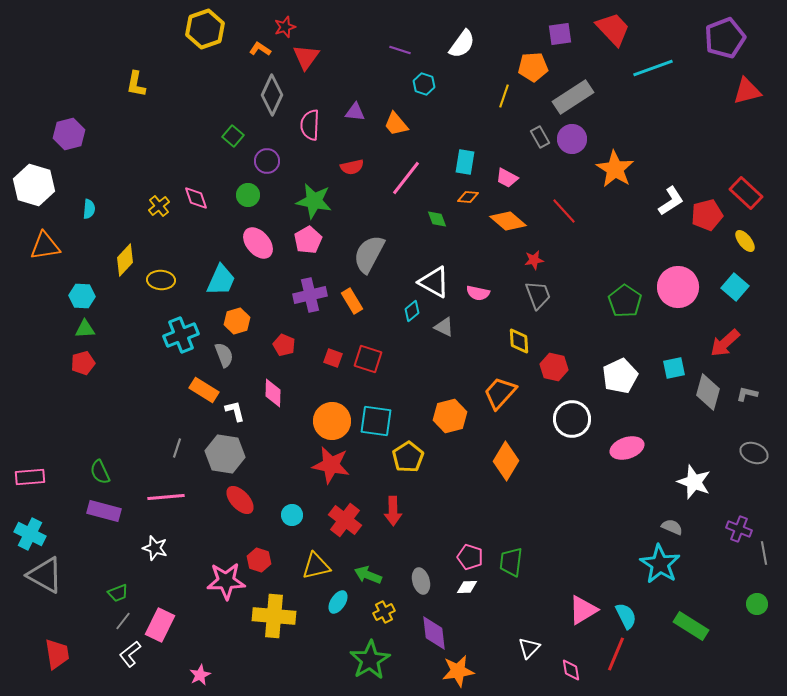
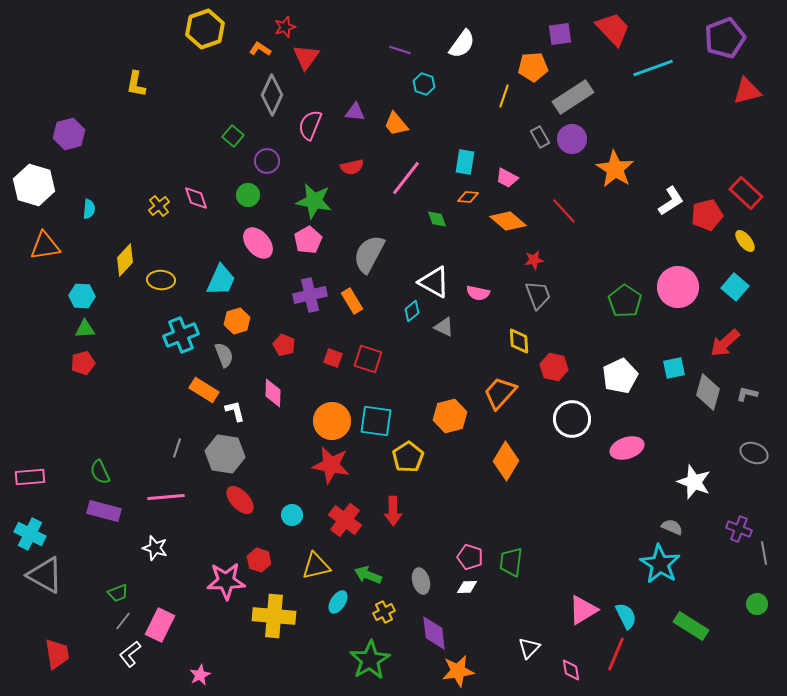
pink semicircle at (310, 125): rotated 20 degrees clockwise
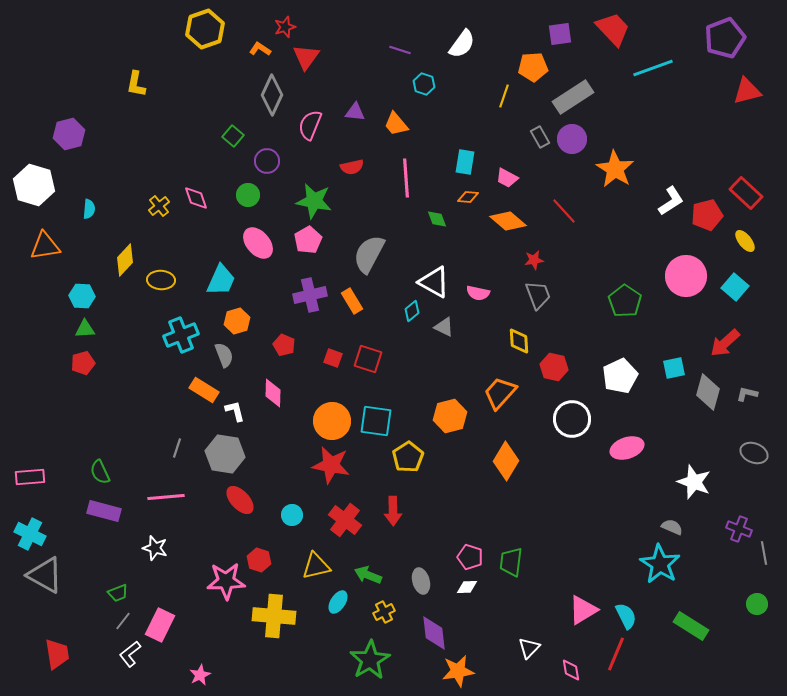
pink line at (406, 178): rotated 42 degrees counterclockwise
pink circle at (678, 287): moved 8 px right, 11 px up
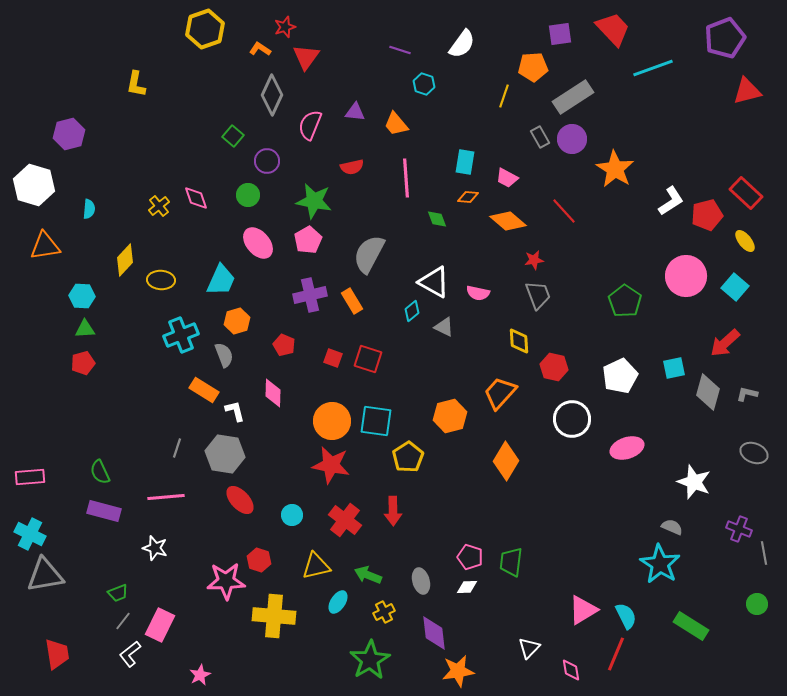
gray triangle at (45, 575): rotated 39 degrees counterclockwise
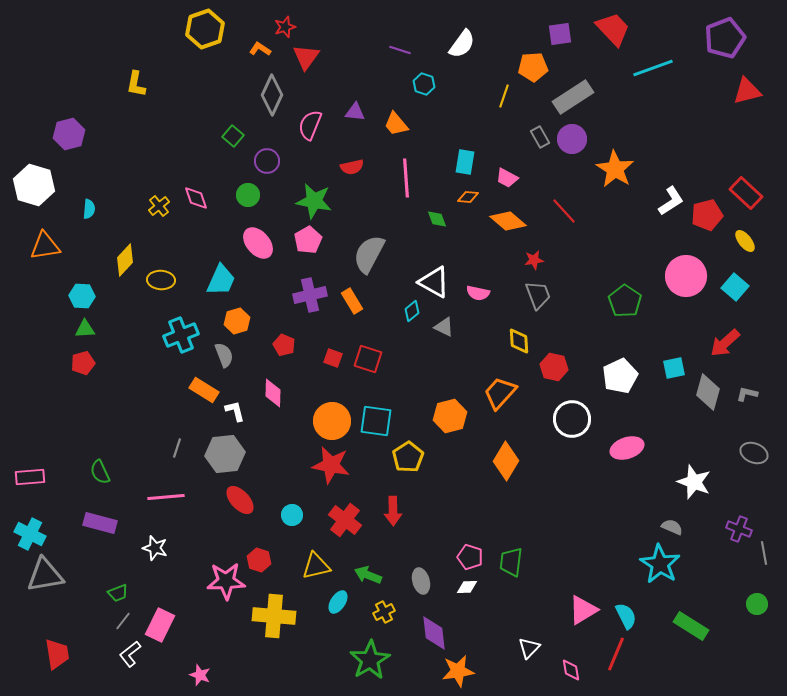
gray hexagon at (225, 454): rotated 15 degrees counterclockwise
purple rectangle at (104, 511): moved 4 px left, 12 px down
pink star at (200, 675): rotated 25 degrees counterclockwise
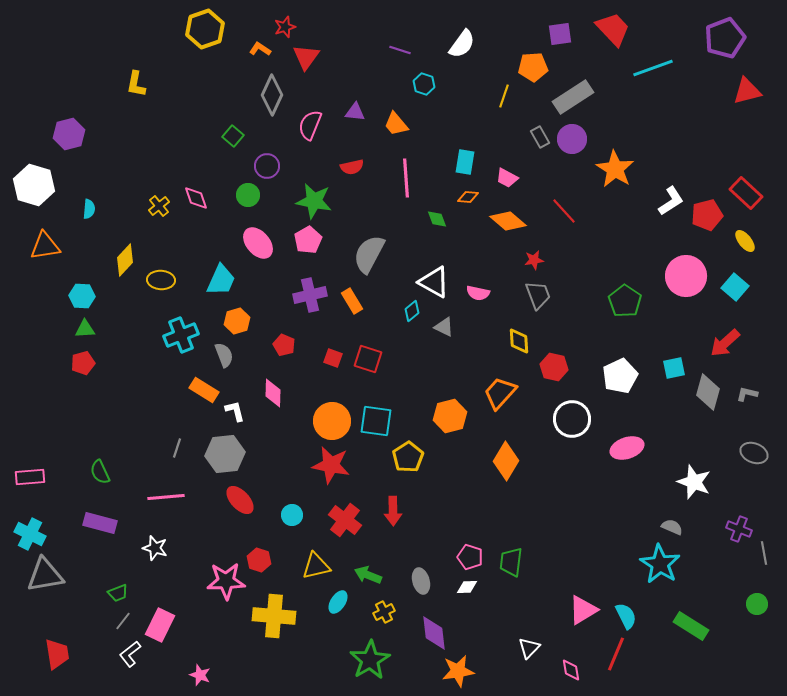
purple circle at (267, 161): moved 5 px down
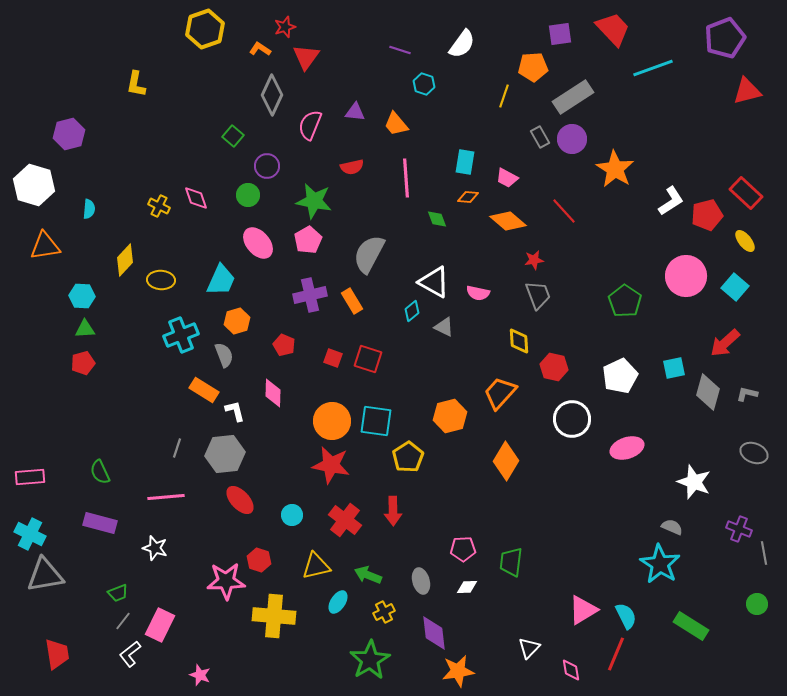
yellow cross at (159, 206): rotated 25 degrees counterclockwise
pink pentagon at (470, 557): moved 7 px left, 8 px up; rotated 20 degrees counterclockwise
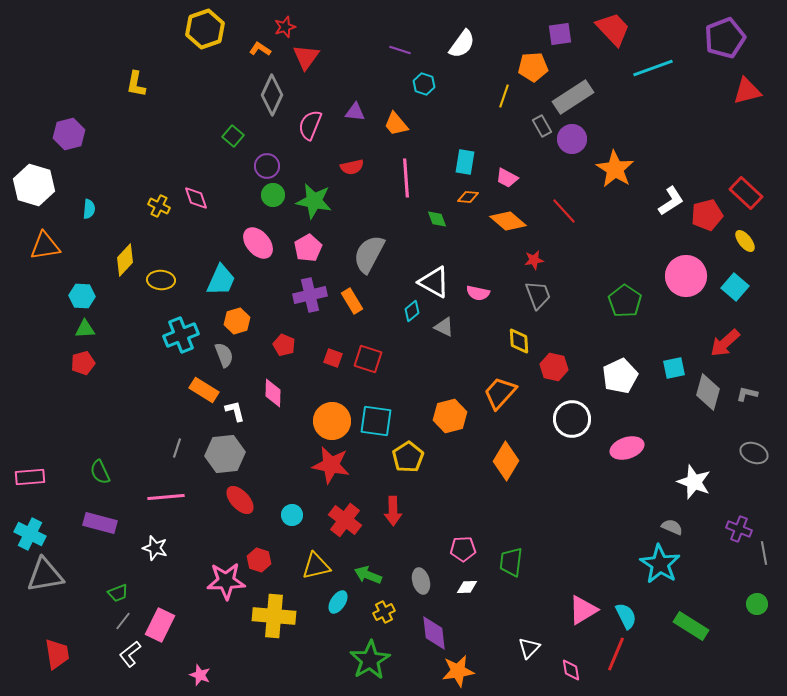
gray rectangle at (540, 137): moved 2 px right, 11 px up
green circle at (248, 195): moved 25 px right
pink pentagon at (308, 240): moved 8 px down
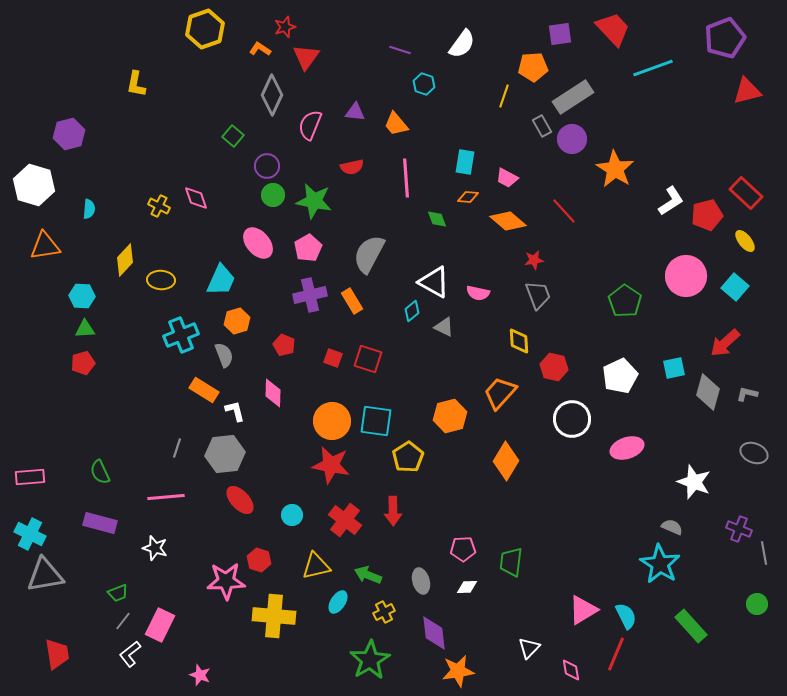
green rectangle at (691, 626): rotated 16 degrees clockwise
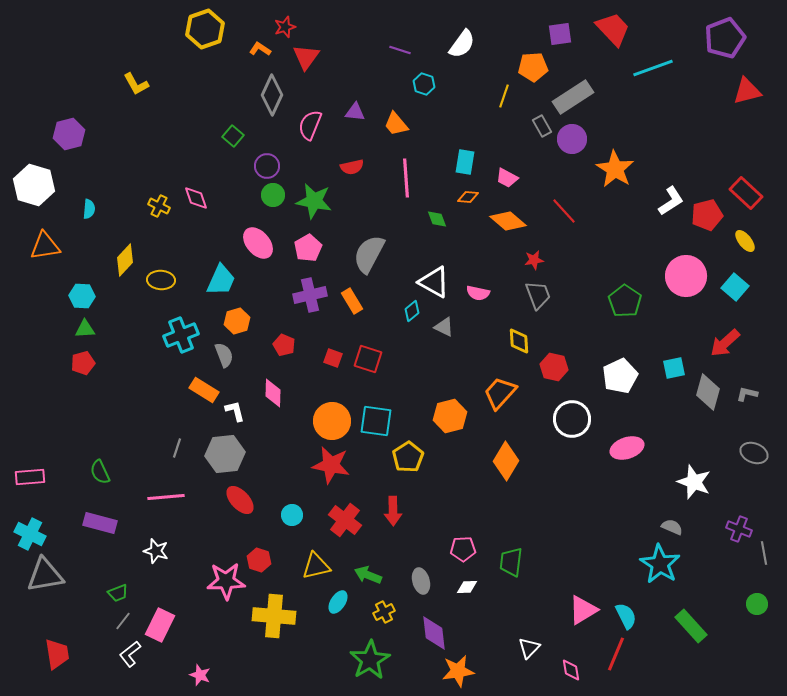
yellow L-shape at (136, 84): rotated 40 degrees counterclockwise
white star at (155, 548): moved 1 px right, 3 px down
